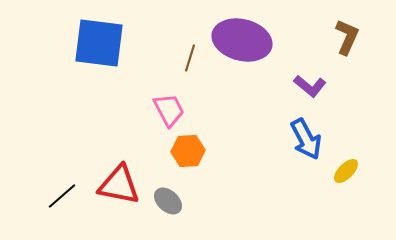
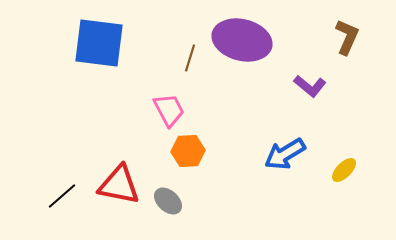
blue arrow: moved 21 px left, 15 px down; rotated 87 degrees clockwise
yellow ellipse: moved 2 px left, 1 px up
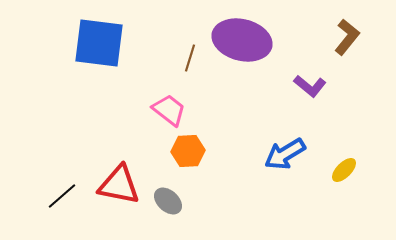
brown L-shape: rotated 15 degrees clockwise
pink trapezoid: rotated 24 degrees counterclockwise
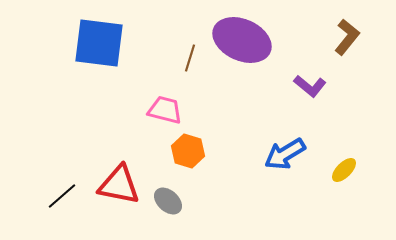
purple ellipse: rotated 10 degrees clockwise
pink trapezoid: moved 4 px left; rotated 24 degrees counterclockwise
orange hexagon: rotated 20 degrees clockwise
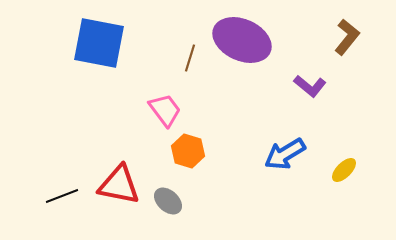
blue square: rotated 4 degrees clockwise
pink trapezoid: rotated 39 degrees clockwise
black line: rotated 20 degrees clockwise
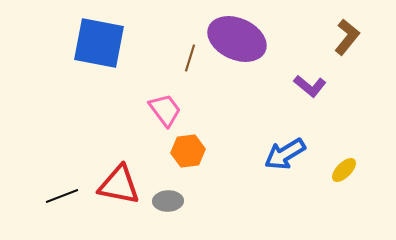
purple ellipse: moved 5 px left, 1 px up
orange hexagon: rotated 24 degrees counterclockwise
gray ellipse: rotated 44 degrees counterclockwise
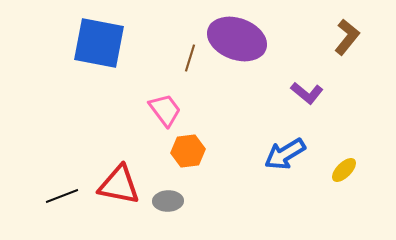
purple ellipse: rotated 4 degrees counterclockwise
purple L-shape: moved 3 px left, 7 px down
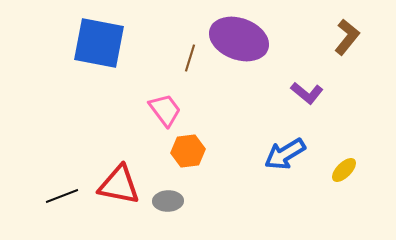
purple ellipse: moved 2 px right
